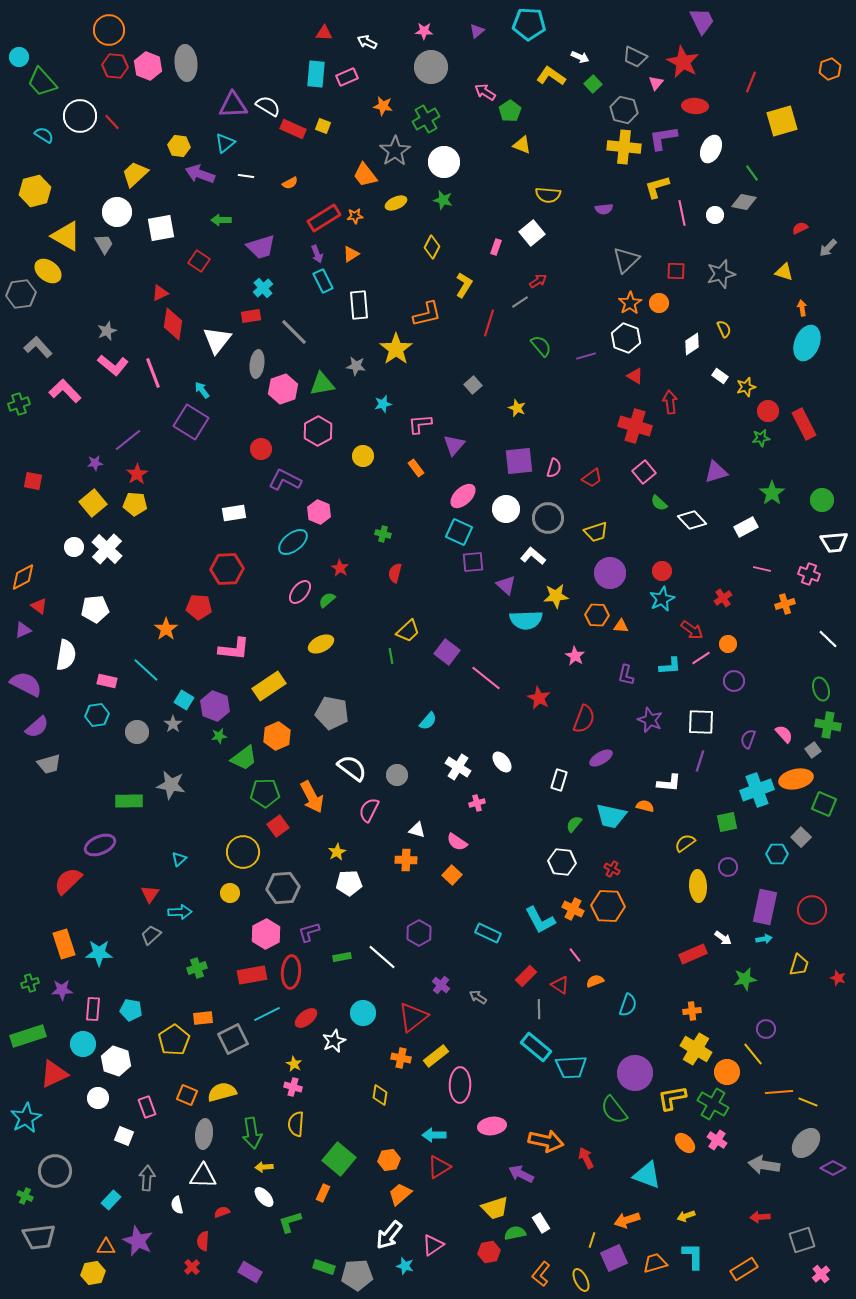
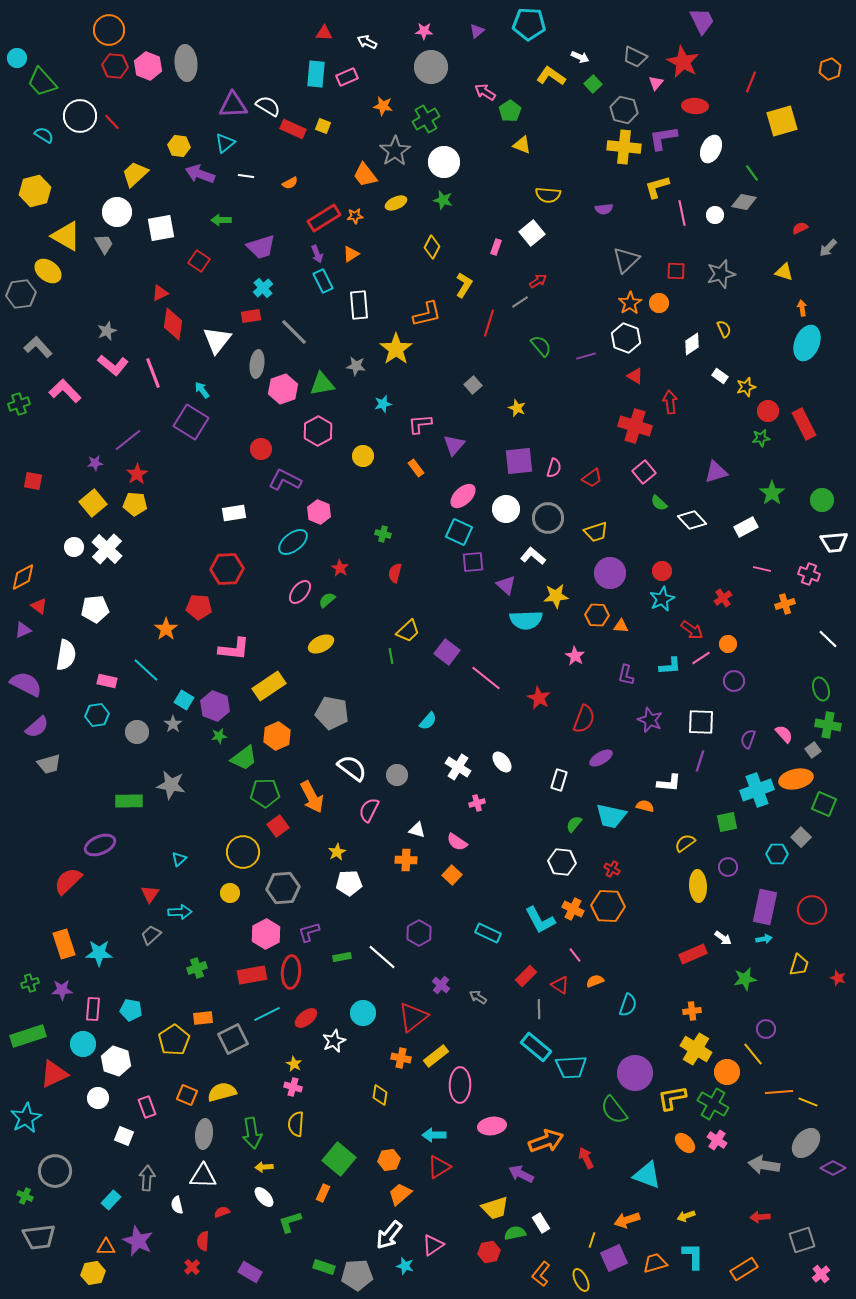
cyan circle at (19, 57): moved 2 px left, 1 px down
orange arrow at (546, 1141): rotated 32 degrees counterclockwise
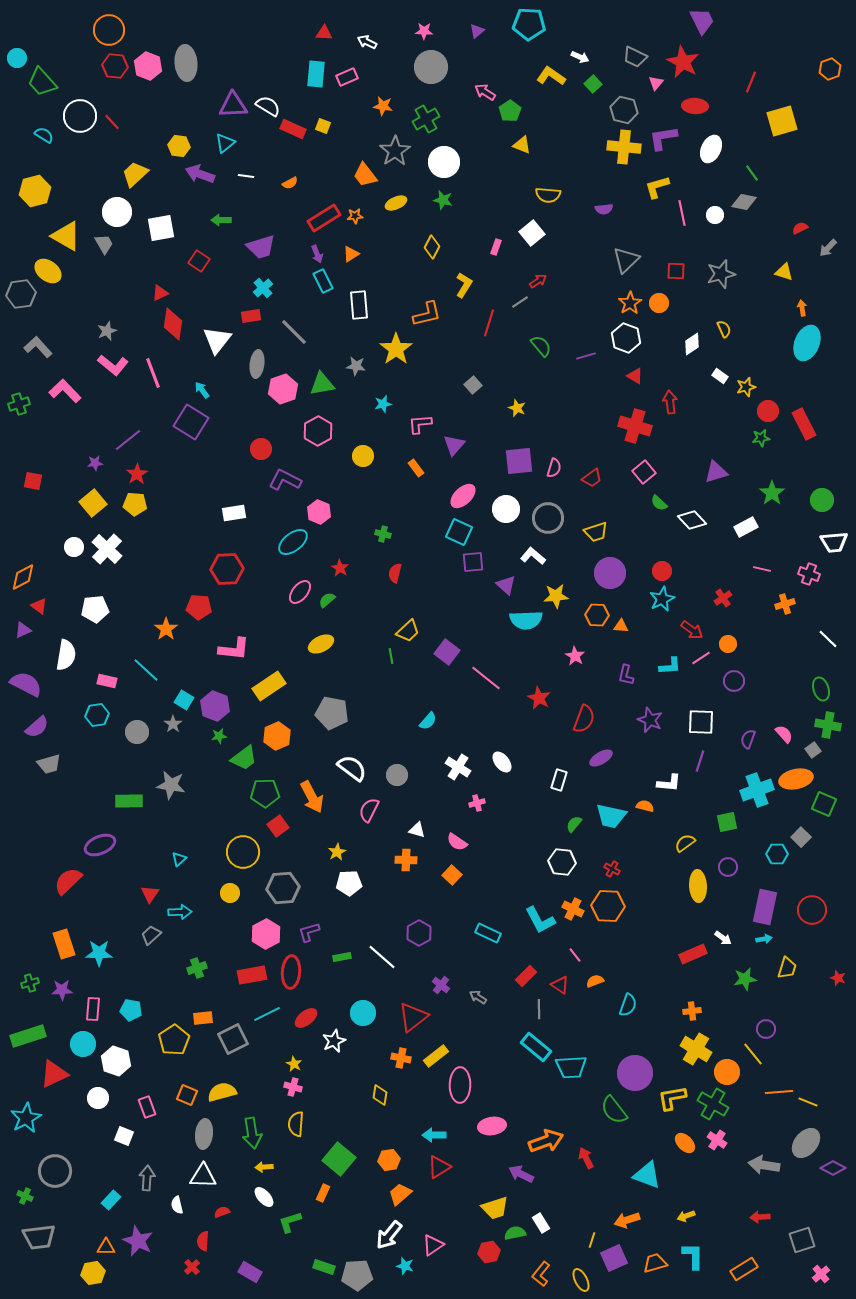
yellow trapezoid at (799, 965): moved 12 px left, 3 px down
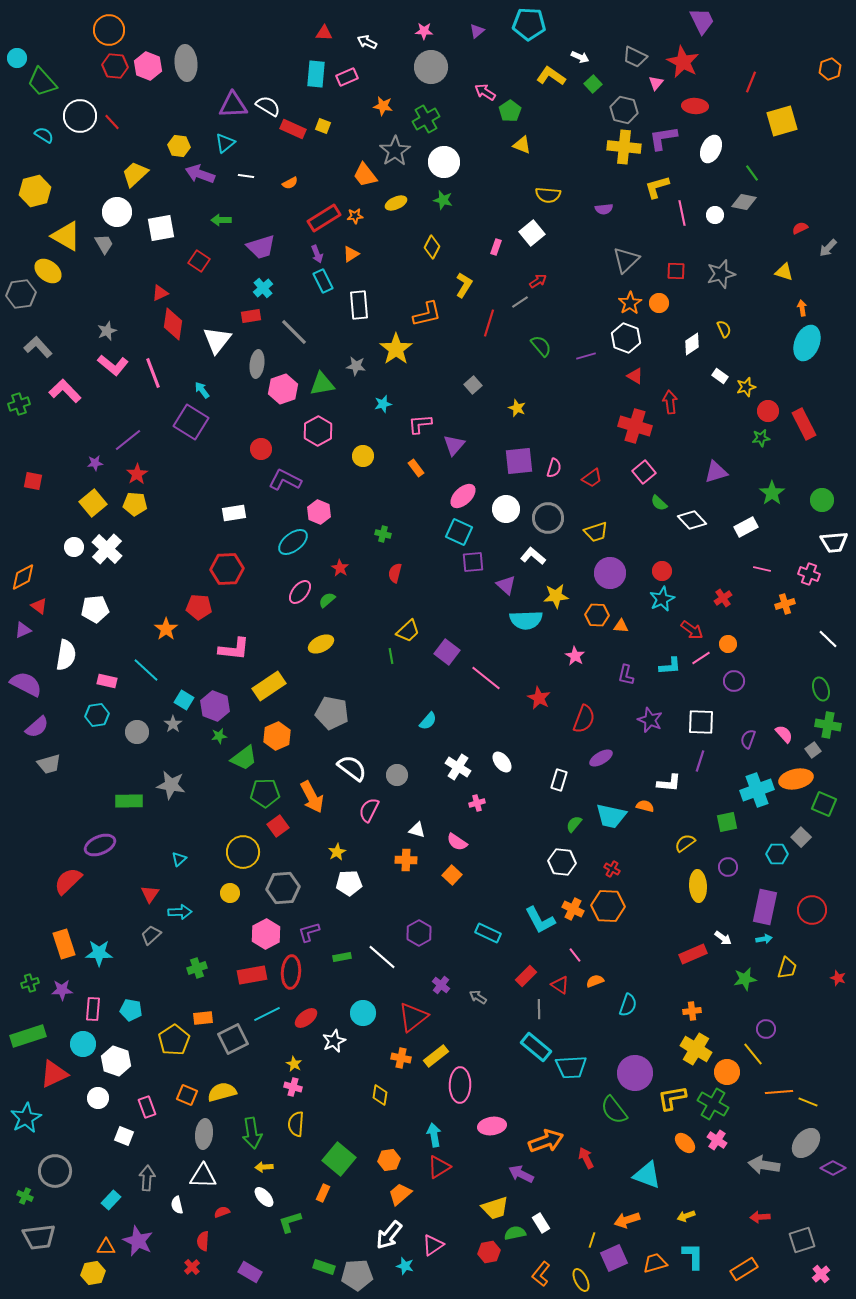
cyan arrow at (434, 1135): rotated 80 degrees clockwise
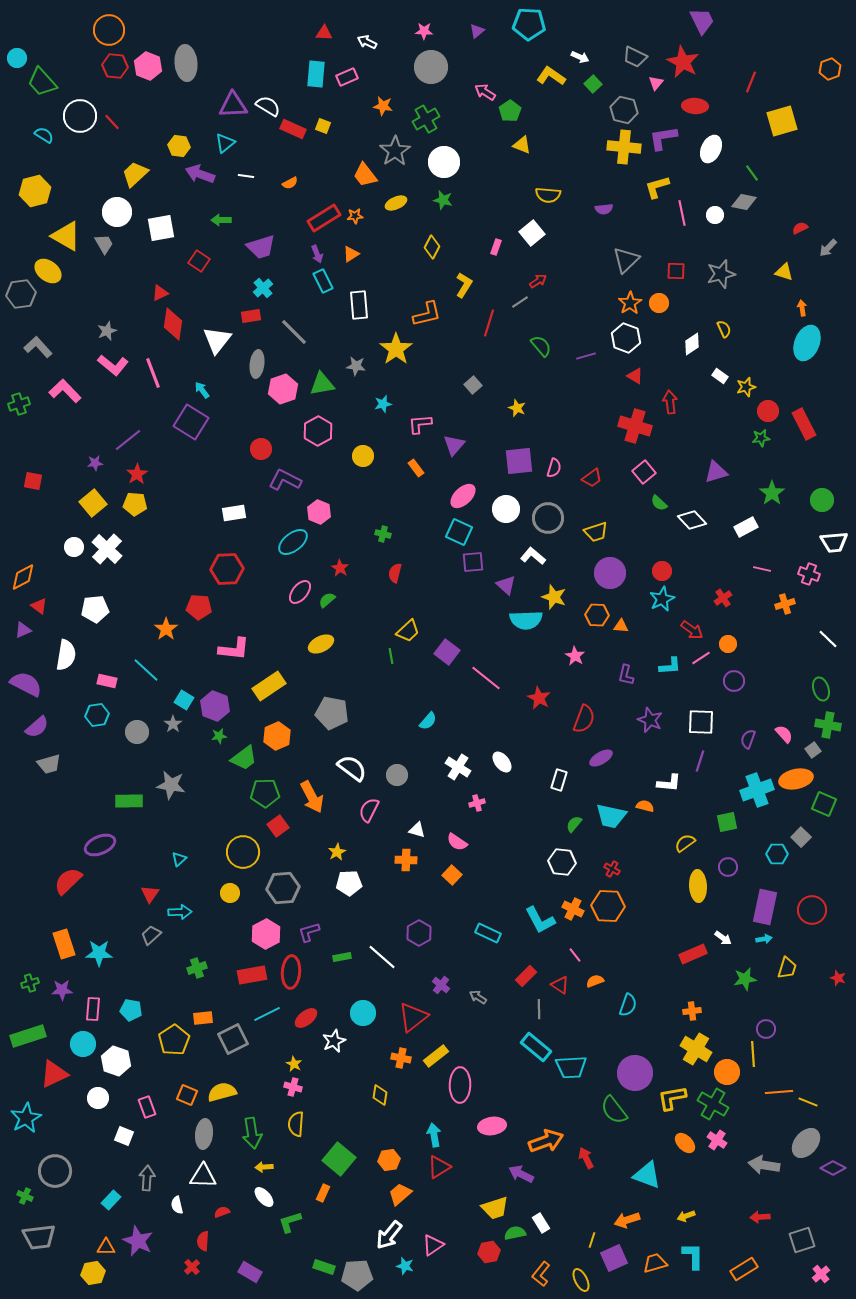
yellow star at (556, 596): moved 2 px left, 1 px down; rotated 25 degrees clockwise
yellow line at (753, 1054): rotated 35 degrees clockwise
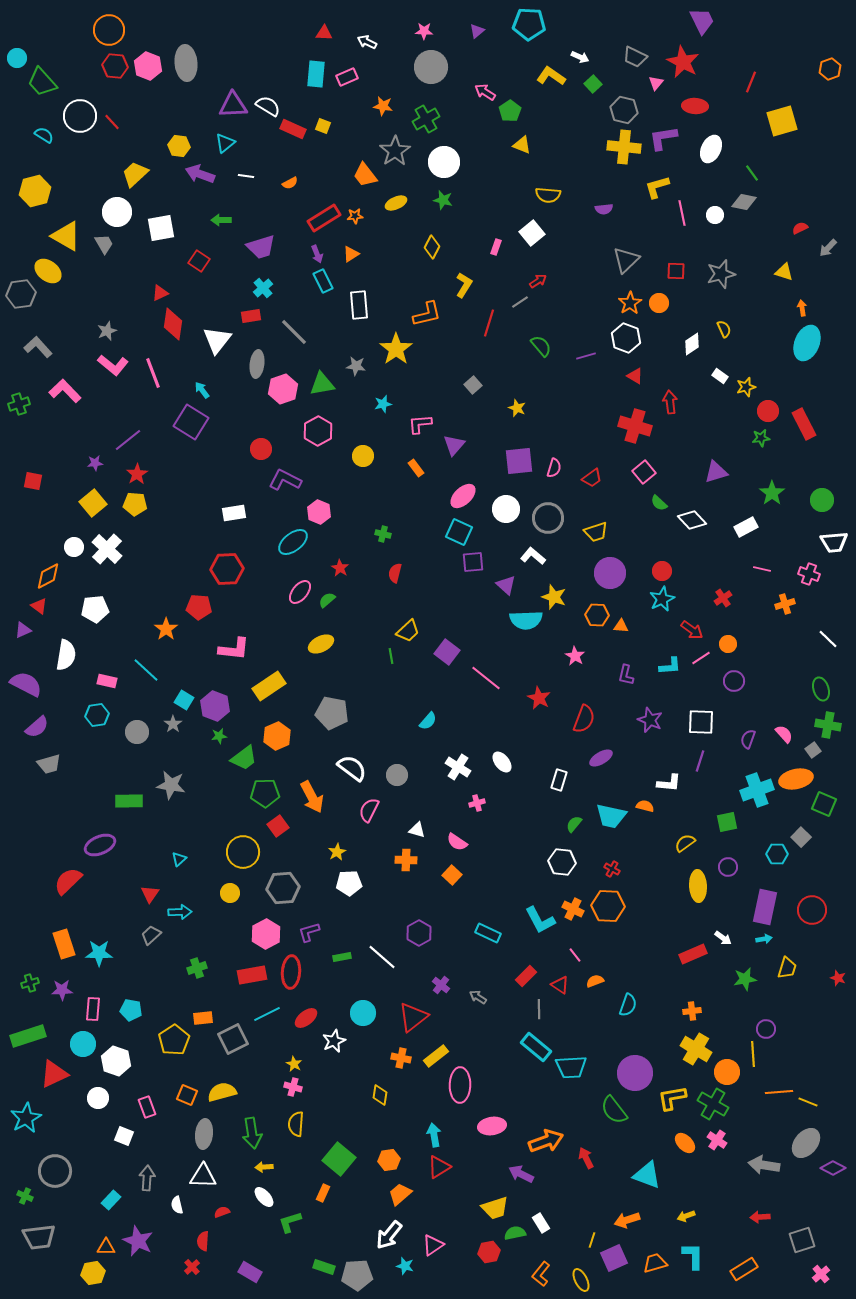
orange diamond at (23, 577): moved 25 px right, 1 px up
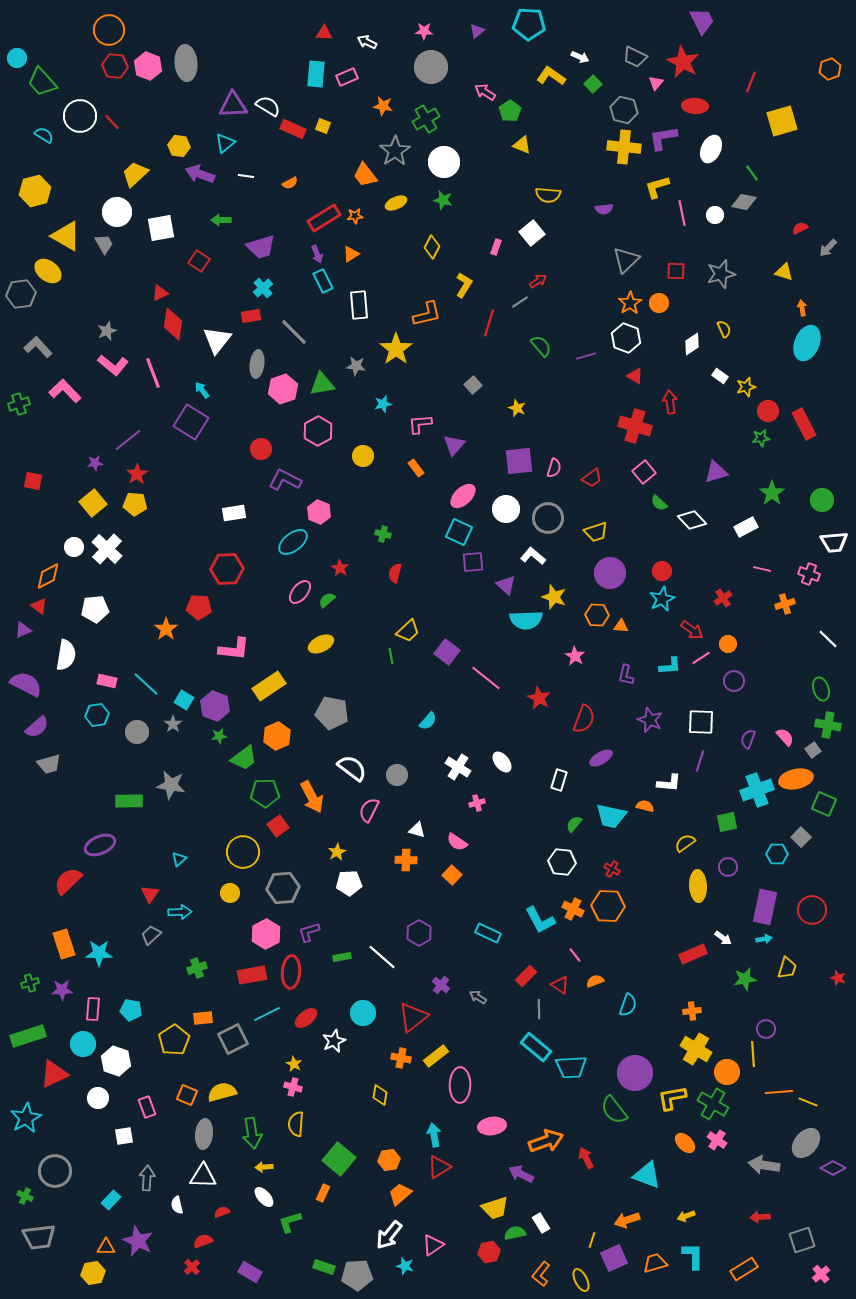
cyan line at (146, 670): moved 14 px down
pink semicircle at (784, 734): moved 1 px right, 3 px down
white square at (124, 1136): rotated 30 degrees counterclockwise
red semicircle at (203, 1241): rotated 66 degrees clockwise
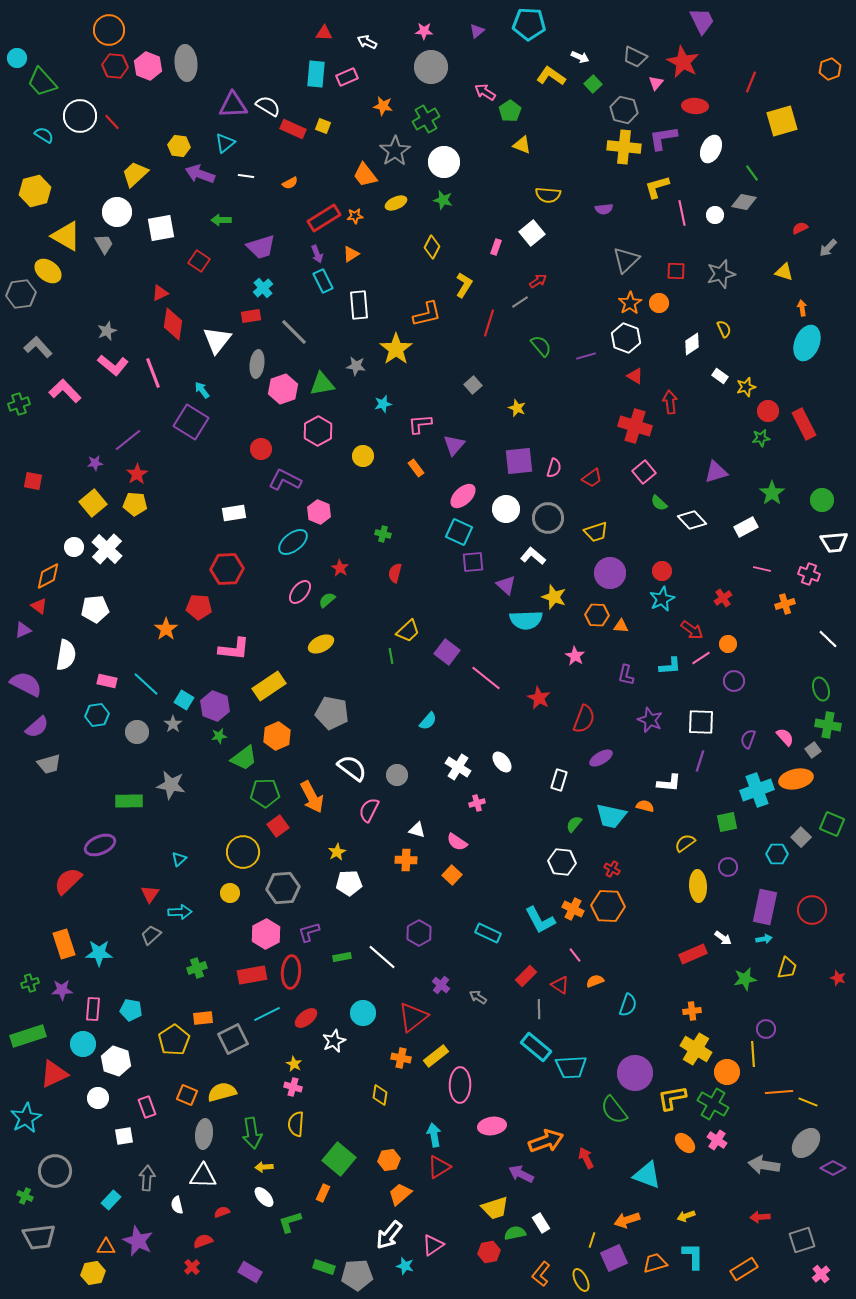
green square at (824, 804): moved 8 px right, 20 px down
